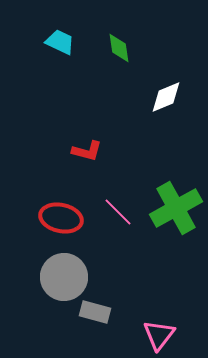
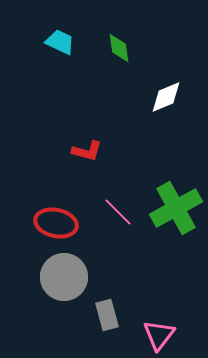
red ellipse: moved 5 px left, 5 px down
gray rectangle: moved 12 px right, 3 px down; rotated 60 degrees clockwise
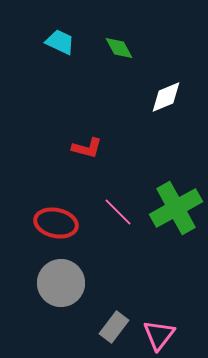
green diamond: rotated 20 degrees counterclockwise
red L-shape: moved 3 px up
gray circle: moved 3 px left, 6 px down
gray rectangle: moved 7 px right, 12 px down; rotated 52 degrees clockwise
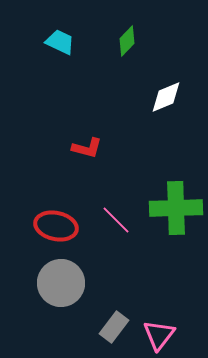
green diamond: moved 8 px right, 7 px up; rotated 72 degrees clockwise
green cross: rotated 27 degrees clockwise
pink line: moved 2 px left, 8 px down
red ellipse: moved 3 px down
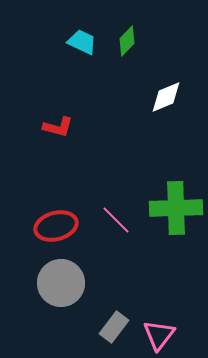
cyan trapezoid: moved 22 px right
red L-shape: moved 29 px left, 21 px up
red ellipse: rotated 27 degrees counterclockwise
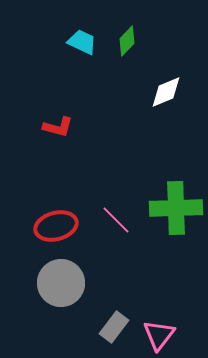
white diamond: moved 5 px up
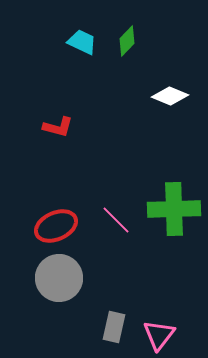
white diamond: moved 4 px right, 4 px down; rotated 45 degrees clockwise
green cross: moved 2 px left, 1 px down
red ellipse: rotated 9 degrees counterclockwise
gray circle: moved 2 px left, 5 px up
gray rectangle: rotated 24 degrees counterclockwise
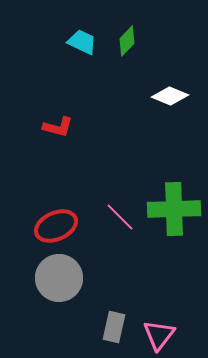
pink line: moved 4 px right, 3 px up
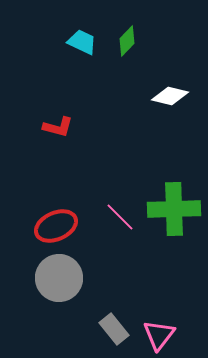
white diamond: rotated 9 degrees counterclockwise
gray rectangle: moved 2 px down; rotated 52 degrees counterclockwise
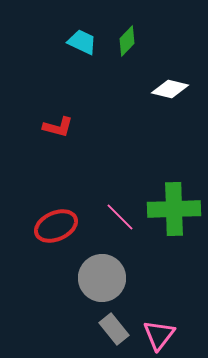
white diamond: moved 7 px up
gray circle: moved 43 px right
